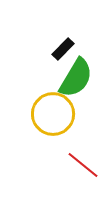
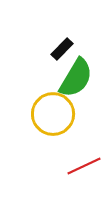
black rectangle: moved 1 px left
red line: moved 1 px right, 1 px down; rotated 64 degrees counterclockwise
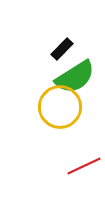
green semicircle: moved 1 px left, 1 px up; rotated 27 degrees clockwise
yellow circle: moved 7 px right, 7 px up
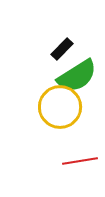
green semicircle: moved 2 px right, 1 px up
red line: moved 4 px left, 5 px up; rotated 16 degrees clockwise
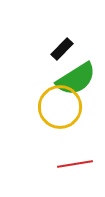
green semicircle: moved 1 px left, 3 px down
red line: moved 5 px left, 3 px down
